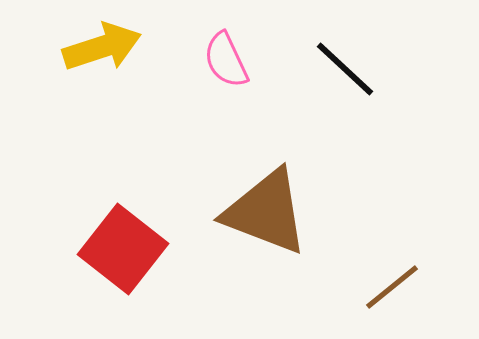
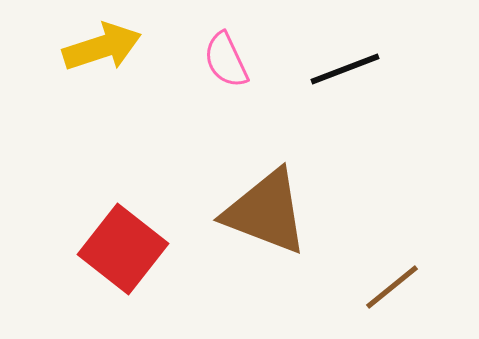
black line: rotated 64 degrees counterclockwise
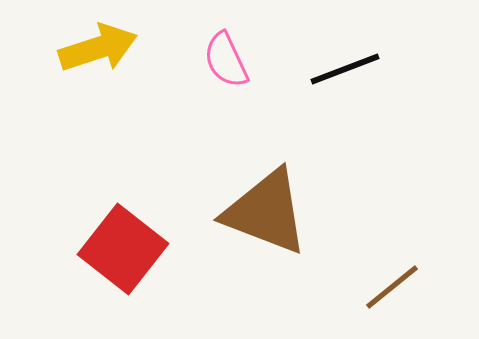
yellow arrow: moved 4 px left, 1 px down
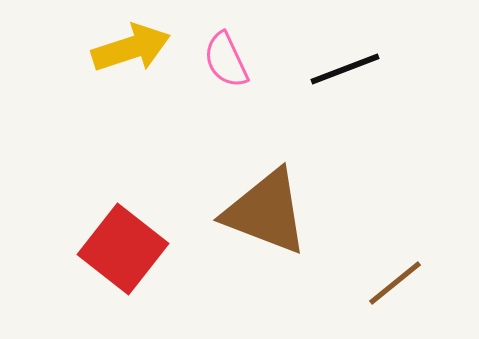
yellow arrow: moved 33 px right
brown line: moved 3 px right, 4 px up
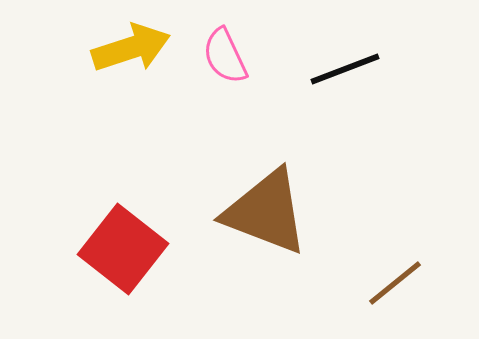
pink semicircle: moved 1 px left, 4 px up
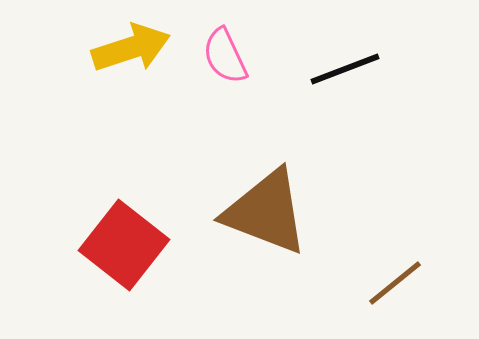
red square: moved 1 px right, 4 px up
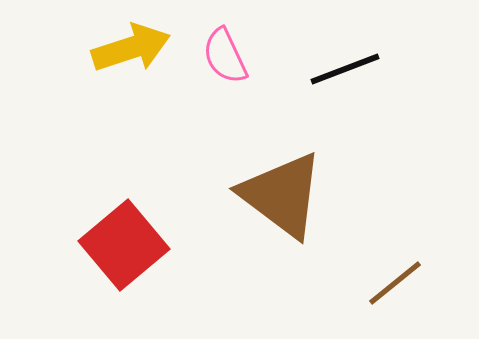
brown triangle: moved 16 px right, 17 px up; rotated 16 degrees clockwise
red square: rotated 12 degrees clockwise
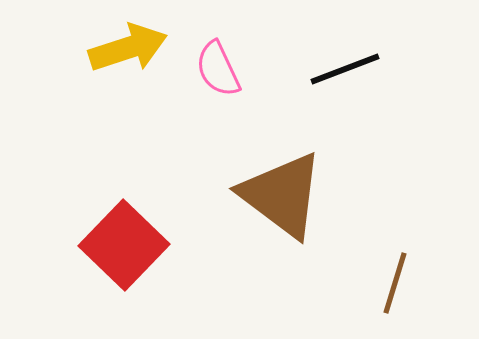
yellow arrow: moved 3 px left
pink semicircle: moved 7 px left, 13 px down
red square: rotated 6 degrees counterclockwise
brown line: rotated 34 degrees counterclockwise
